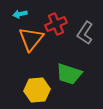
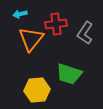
red cross: rotated 15 degrees clockwise
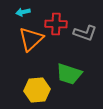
cyan arrow: moved 3 px right, 2 px up
red cross: rotated 10 degrees clockwise
gray L-shape: rotated 105 degrees counterclockwise
orange triangle: rotated 8 degrees clockwise
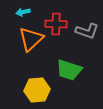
gray L-shape: moved 2 px right, 2 px up
green trapezoid: moved 4 px up
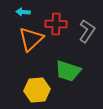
cyan arrow: rotated 16 degrees clockwise
gray L-shape: rotated 75 degrees counterclockwise
green trapezoid: moved 1 px left, 1 px down
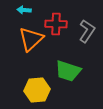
cyan arrow: moved 1 px right, 2 px up
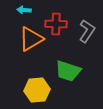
orange triangle: rotated 12 degrees clockwise
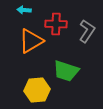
orange triangle: moved 2 px down
green trapezoid: moved 2 px left
